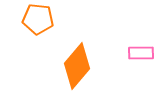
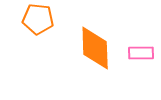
orange diamond: moved 18 px right, 18 px up; rotated 42 degrees counterclockwise
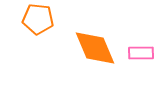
orange diamond: rotated 21 degrees counterclockwise
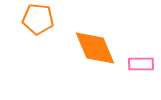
pink rectangle: moved 11 px down
